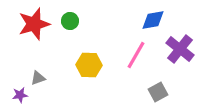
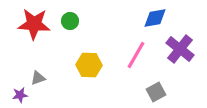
blue diamond: moved 2 px right, 2 px up
red star: rotated 20 degrees clockwise
gray square: moved 2 px left
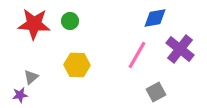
pink line: moved 1 px right
yellow hexagon: moved 12 px left
gray triangle: moved 7 px left, 1 px up; rotated 21 degrees counterclockwise
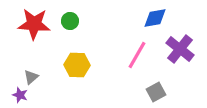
purple star: rotated 28 degrees clockwise
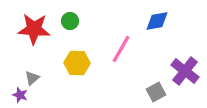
blue diamond: moved 2 px right, 3 px down
red star: moved 5 px down
purple cross: moved 5 px right, 22 px down
pink line: moved 16 px left, 6 px up
yellow hexagon: moved 2 px up
gray triangle: moved 1 px right, 1 px down
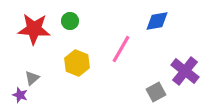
yellow hexagon: rotated 20 degrees clockwise
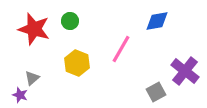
red star: rotated 12 degrees clockwise
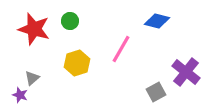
blue diamond: rotated 25 degrees clockwise
yellow hexagon: rotated 20 degrees clockwise
purple cross: moved 1 px right, 1 px down
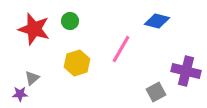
purple cross: moved 1 px up; rotated 24 degrees counterclockwise
purple star: moved 1 px up; rotated 21 degrees counterclockwise
